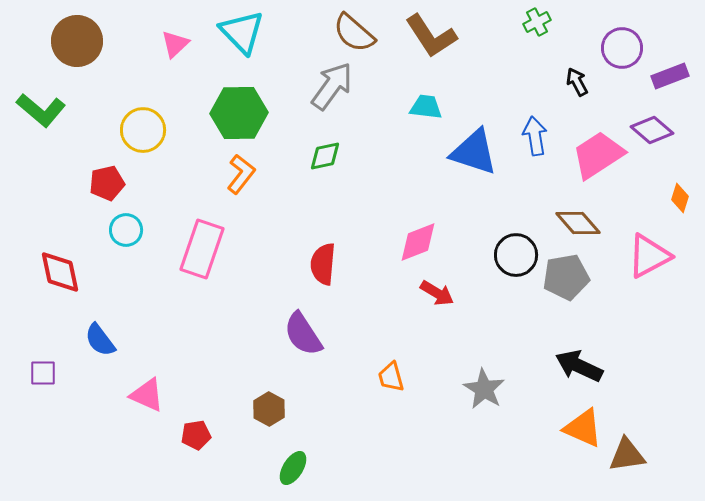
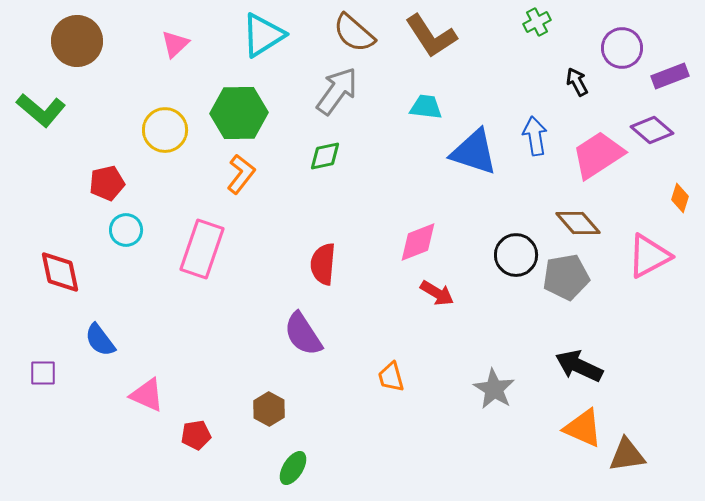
cyan triangle at (242, 32): moved 21 px right, 3 px down; rotated 42 degrees clockwise
gray arrow at (332, 86): moved 5 px right, 5 px down
yellow circle at (143, 130): moved 22 px right
gray star at (484, 389): moved 10 px right
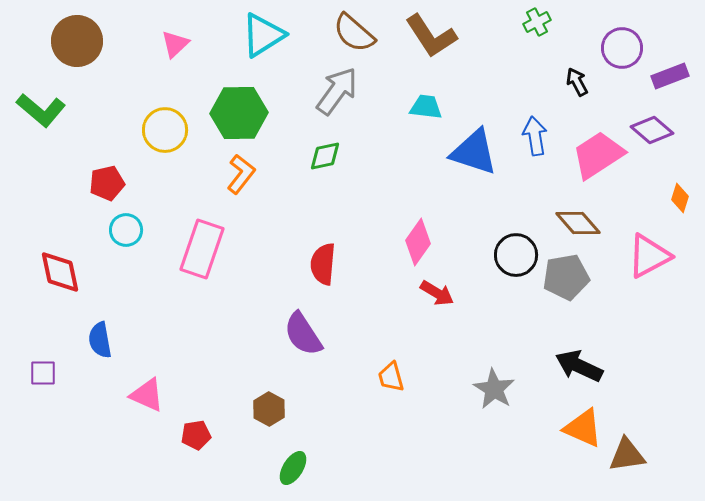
pink diamond at (418, 242): rotated 33 degrees counterclockwise
blue semicircle at (100, 340): rotated 27 degrees clockwise
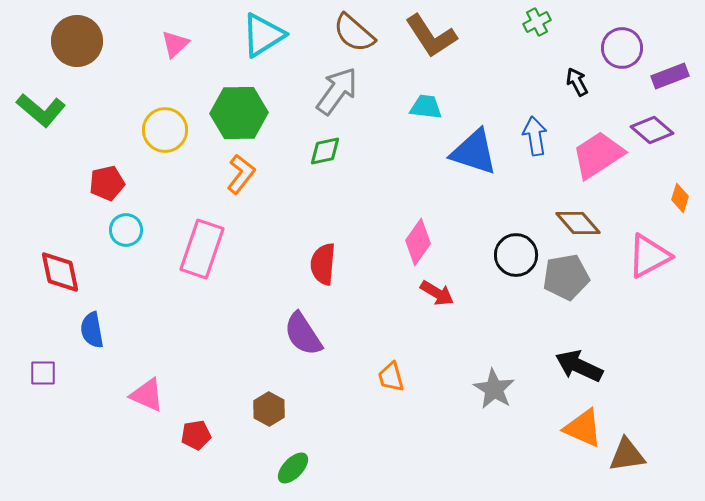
green diamond at (325, 156): moved 5 px up
blue semicircle at (100, 340): moved 8 px left, 10 px up
green ellipse at (293, 468): rotated 12 degrees clockwise
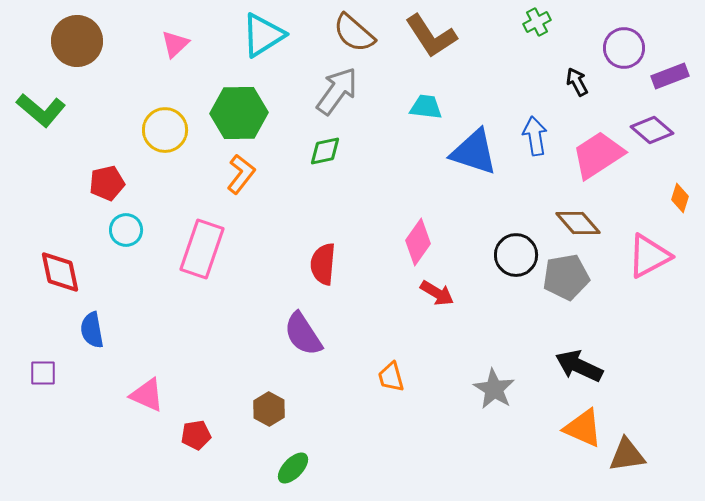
purple circle at (622, 48): moved 2 px right
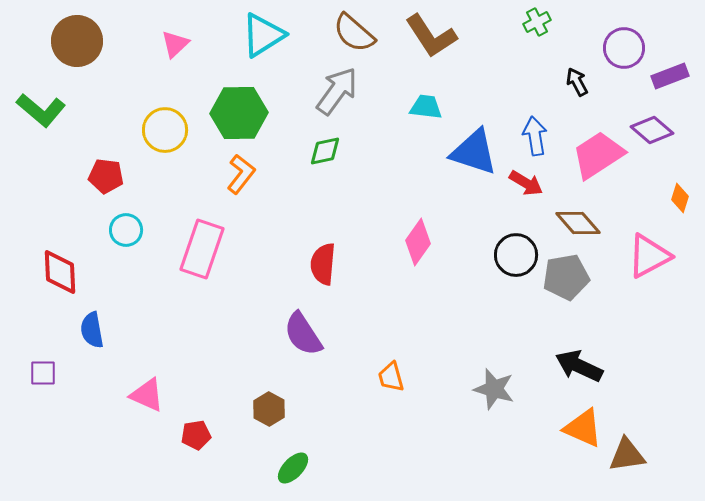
red pentagon at (107, 183): moved 1 px left, 7 px up; rotated 20 degrees clockwise
red diamond at (60, 272): rotated 9 degrees clockwise
red arrow at (437, 293): moved 89 px right, 110 px up
gray star at (494, 389): rotated 15 degrees counterclockwise
